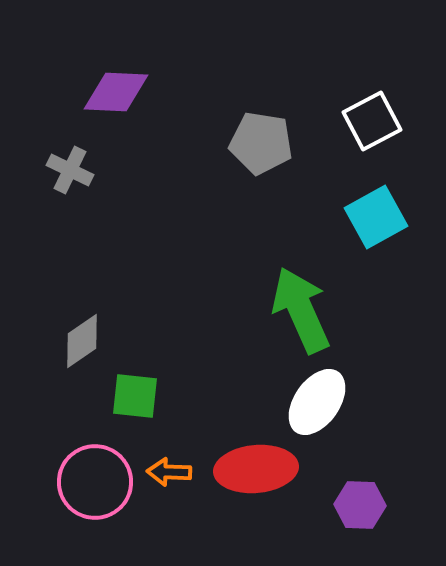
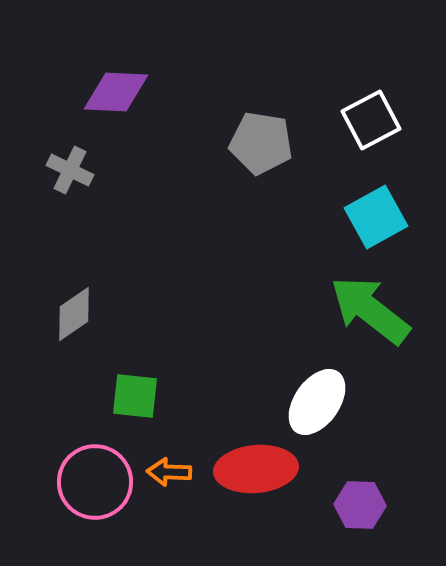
white square: moved 1 px left, 1 px up
green arrow: moved 69 px right; rotated 28 degrees counterclockwise
gray diamond: moved 8 px left, 27 px up
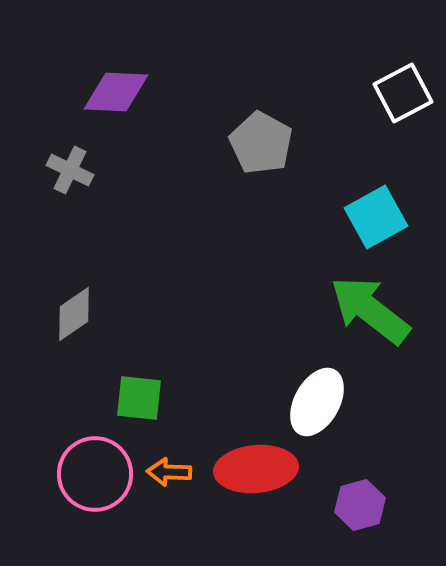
white square: moved 32 px right, 27 px up
gray pentagon: rotated 20 degrees clockwise
green square: moved 4 px right, 2 px down
white ellipse: rotated 6 degrees counterclockwise
pink circle: moved 8 px up
purple hexagon: rotated 18 degrees counterclockwise
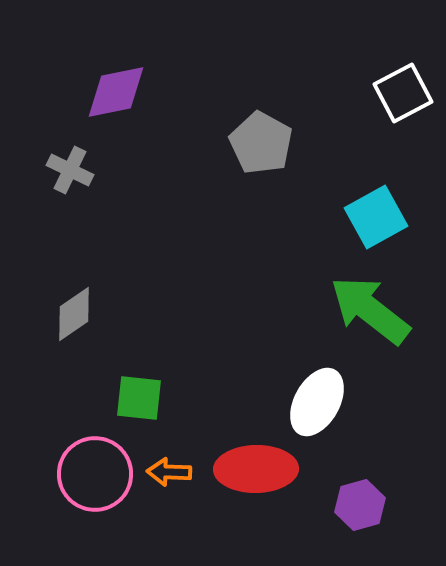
purple diamond: rotated 14 degrees counterclockwise
red ellipse: rotated 4 degrees clockwise
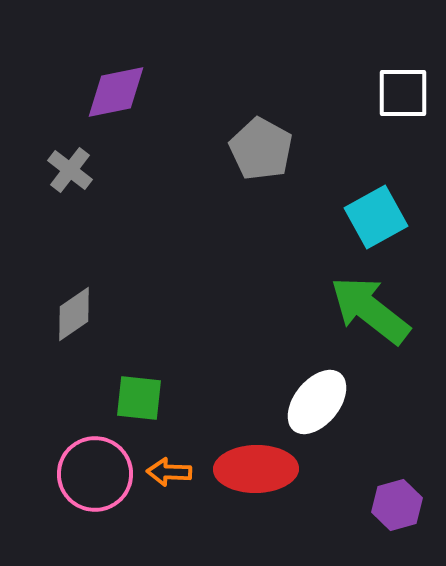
white square: rotated 28 degrees clockwise
gray pentagon: moved 6 px down
gray cross: rotated 12 degrees clockwise
white ellipse: rotated 10 degrees clockwise
purple hexagon: moved 37 px right
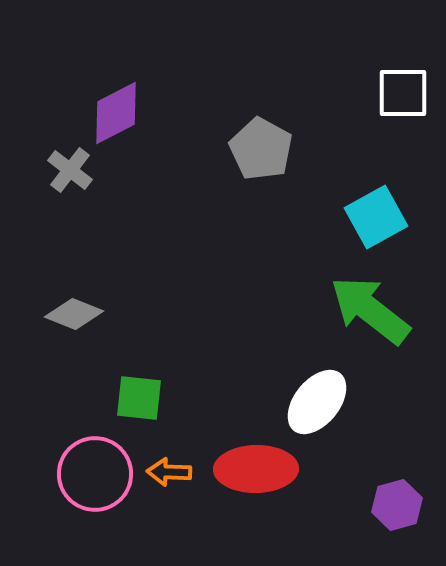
purple diamond: moved 21 px down; rotated 16 degrees counterclockwise
gray diamond: rotated 56 degrees clockwise
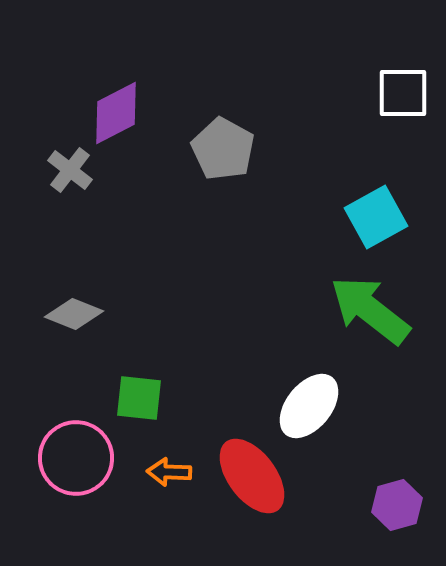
gray pentagon: moved 38 px left
white ellipse: moved 8 px left, 4 px down
red ellipse: moved 4 px left, 7 px down; rotated 54 degrees clockwise
pink circle: moved 19 px left, 16 px up
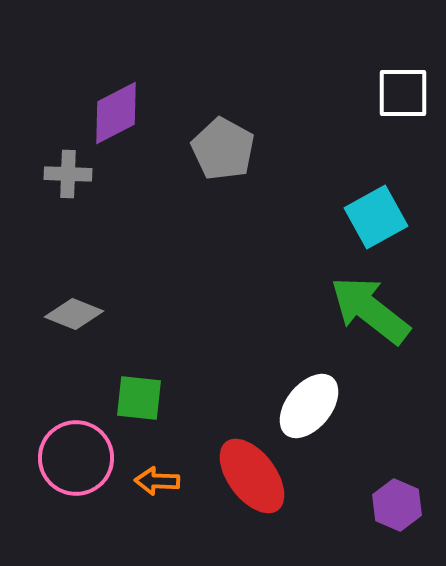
gray cross: moved 2 px left, 4 px down; rotated 36 degrees counterclockwise
orange arrow: moved 12 px left, 9 px down
purple hexagon: rotated 21 degrees counterclockwise
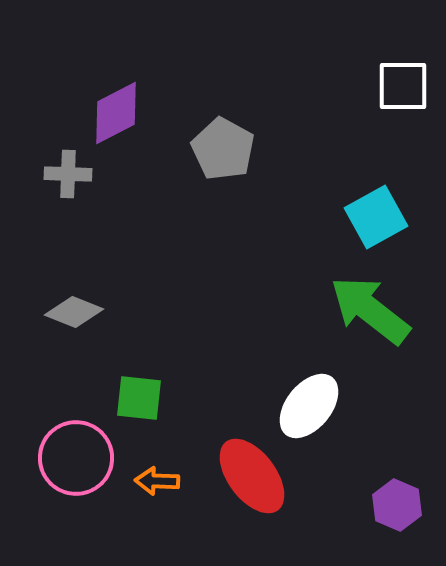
white square: moved 7 px up
gray diamond: moved 2 px up
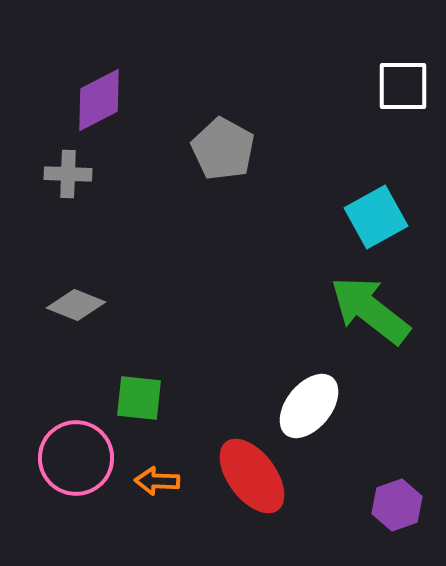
purple diamond: moved 17 px left, 13 px up
gray diamond: moved 2 px right, 7 px up
purple hexagon: rotated 18 degrees clockwise
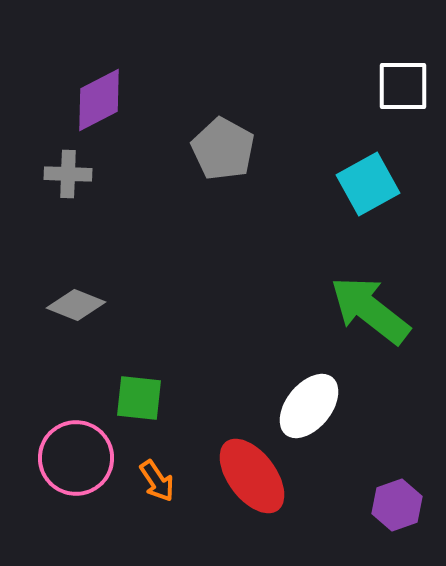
cyan square: moved 8 px left, 33 px up
orange arrow: rotated 126 degrees counterclockwise
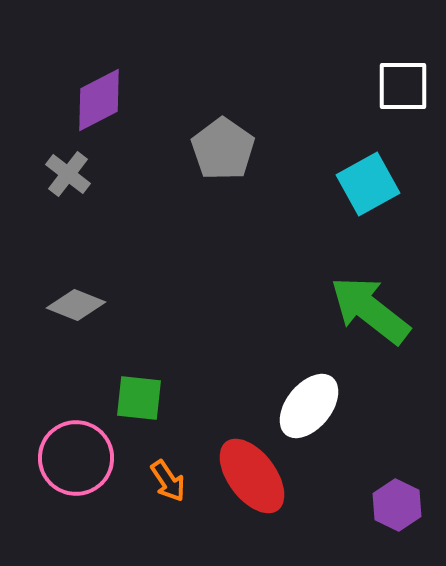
gray pentagon: rotated 6 degrees clockwise
gray cross: rotated 36 degrees clockwise
orange arrow: moved 11 px right
purple hexagon: rotated 15 degrees counterclockwise
